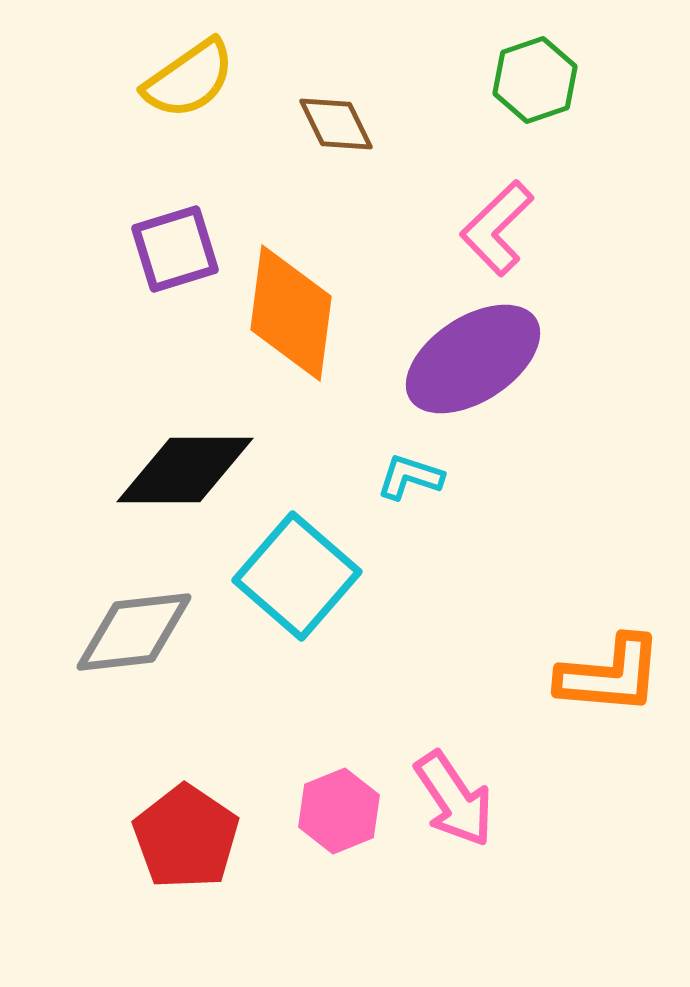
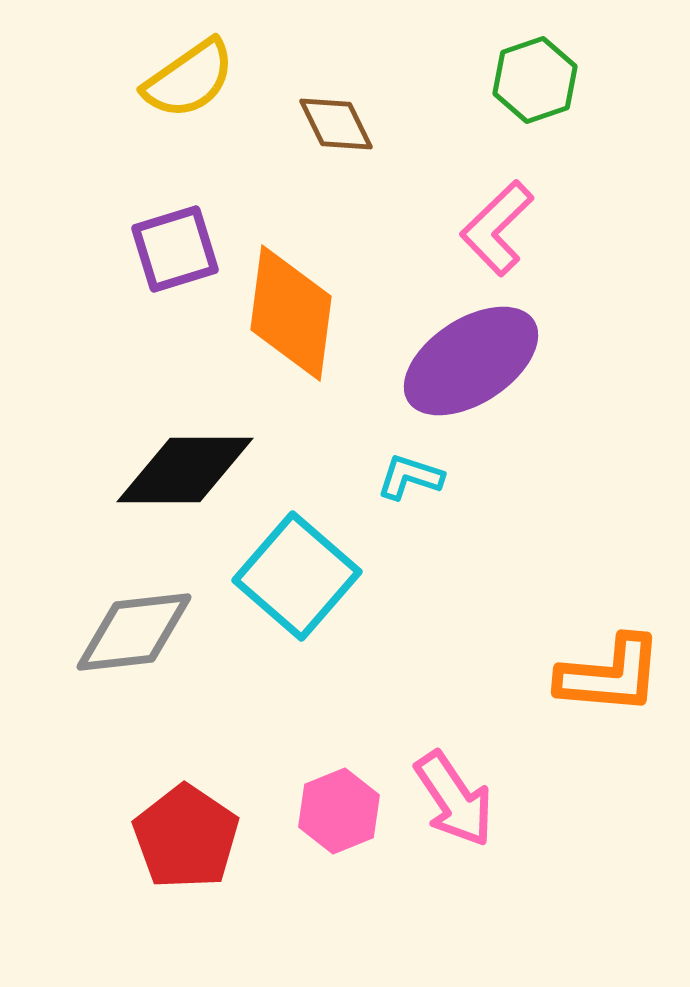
purple ellipse: moved 2 px left, 2 px down
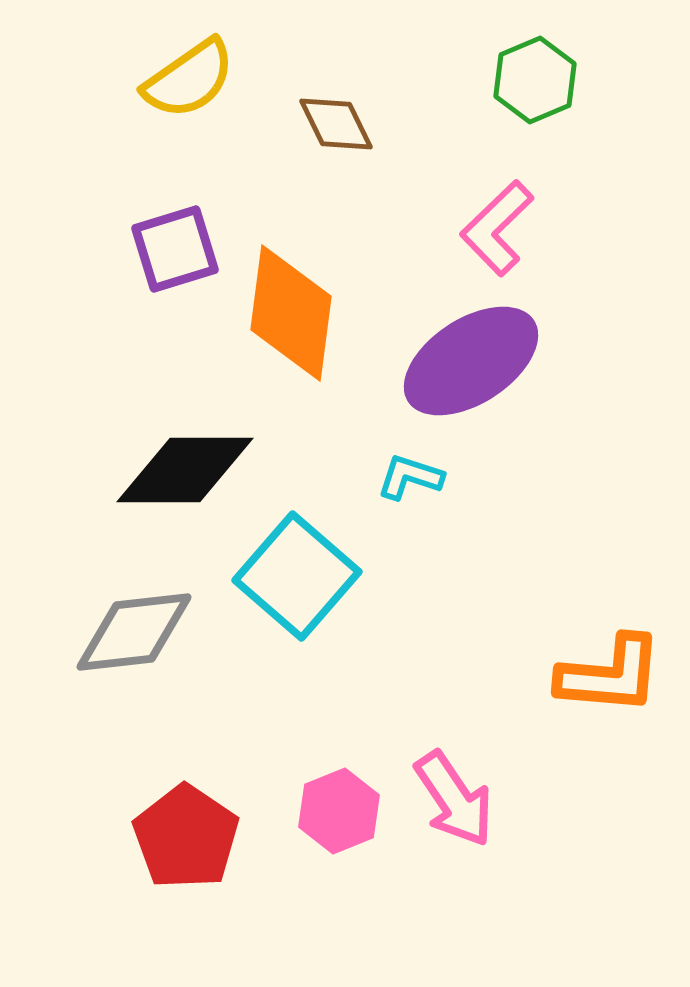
green hexagon: rotated 4 degrees counterclockwise
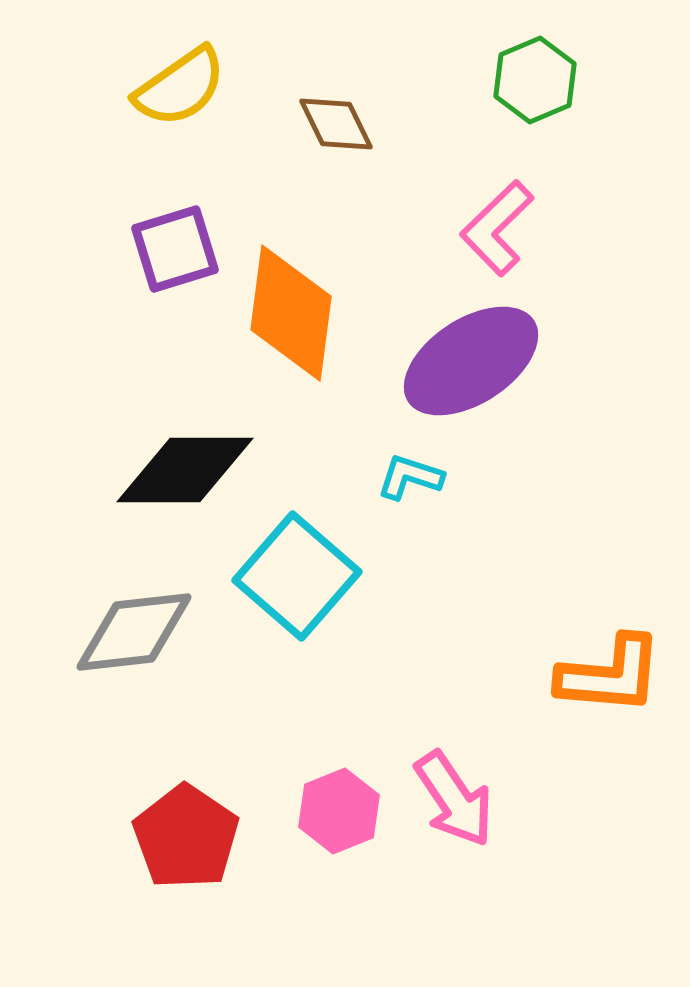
yellow semicircle: moved 9 px left, 8 px down
